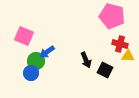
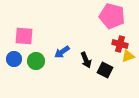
pink square: rotated 18 degrees counterclockwise
blue arrow: moved 15 px right
yellow triangle: rotated 24 degrees counterclockwise
blue circle: moved 17 px left, 14 px up
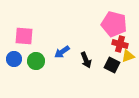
pink pentagon: moved 2 px right, 8 px down
black square: moved 7 px right, 5 px up
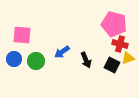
pink square: moved 2 px left, 1 px up
yellow triangle: moved 2 px down
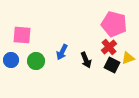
red cross: moved 11 px left, 3 px down; rotated 35 degrees clockwise
blue arrow: rotated 28 degrees counterclockwise
blue circle: moved 3 px left, 1 px down
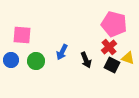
yellow triangle: rotated 40 degrees clockwise
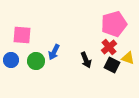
pink pentagon: rotated 30 degrees counterclockwise
blue arrow: moved 8 px left
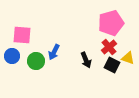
pink pentagon: moved 3 px left, 1 px up
blue circle: moved 1 px right, 4 px up
